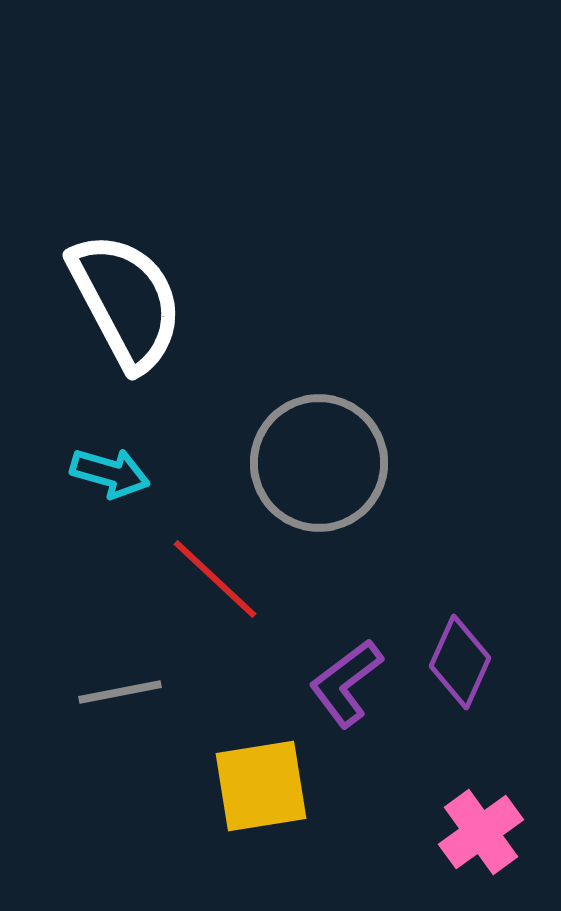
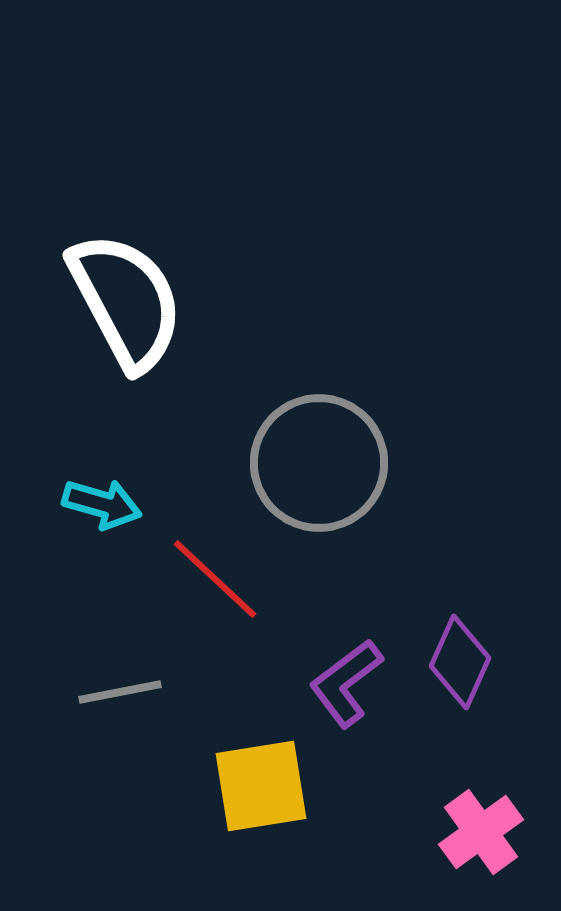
cyan arrow: moved 8 px left, 31 px down
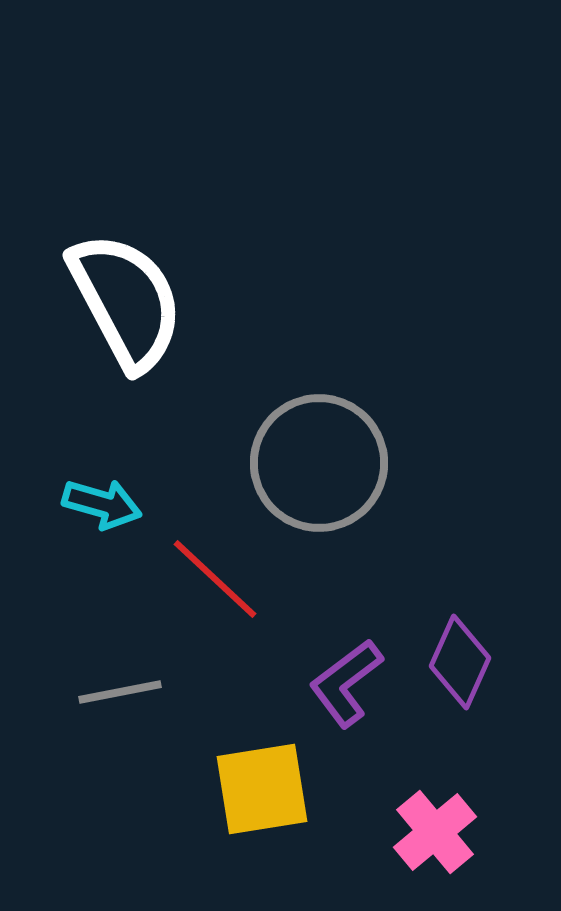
yellow square: moved 1 px right, 3 px down
pink cross: moved 46 px left; rotated 4 degrees counterclockwise
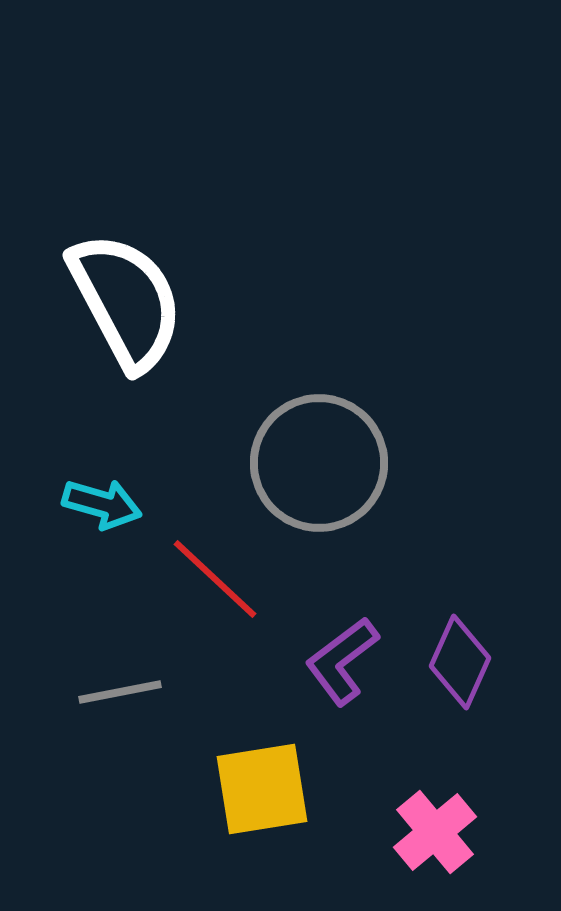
purple L-shape: moved 4 px left, 22 px up
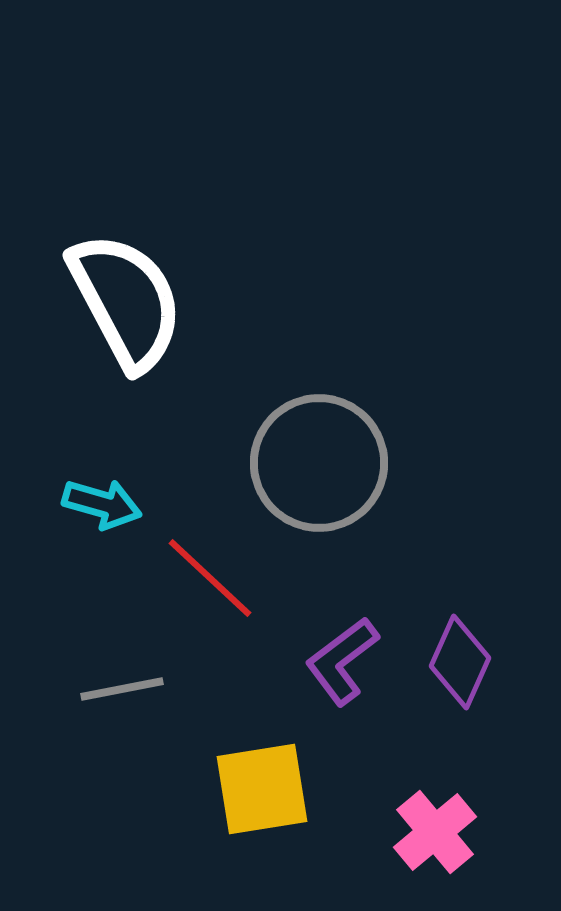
red line: moved 5 px left, 1 px up
gray line: moved 2 px right, 3 px up
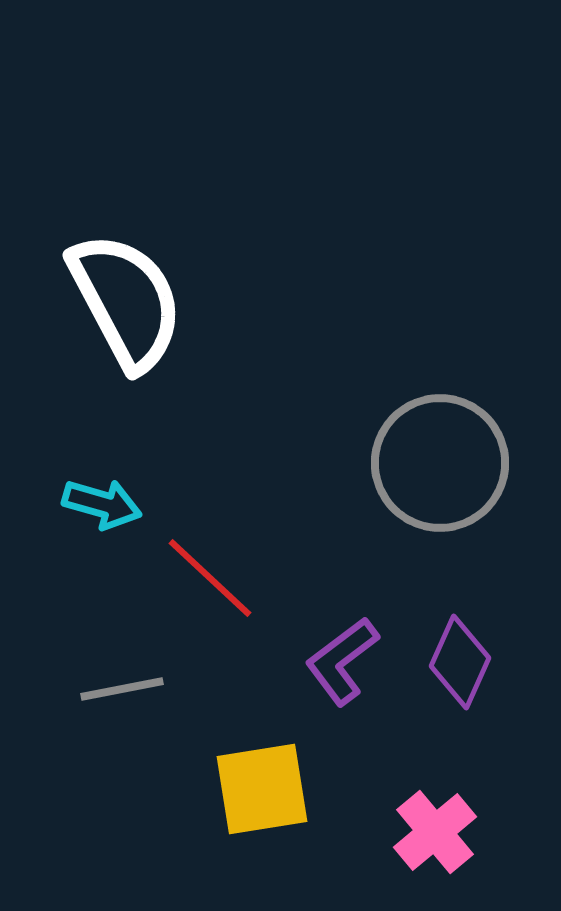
gray circle: moved 121 px right
